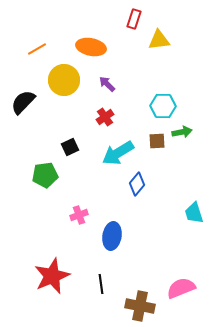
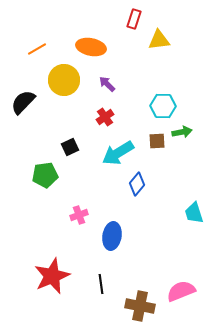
pink semicircle: moved 3 px down
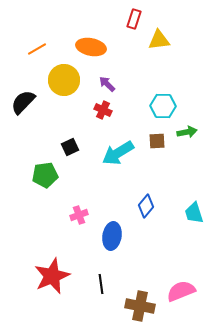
red cross: moved 2 px left, 7 px up; rotated 30 degrees counterclockwise
green arrow: moved 5 px right
blue diamond: moved 9 px right, 22 px down
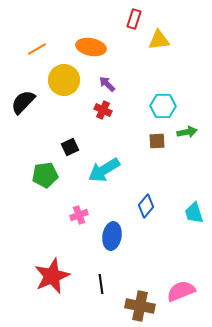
cyan arrow: moved 14 px left, 17 px down
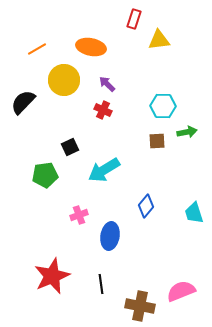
blue ellipse: moved 2 px left
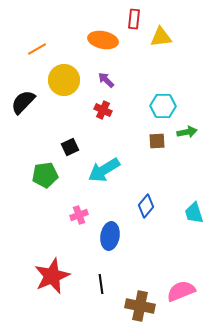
red rectangle: rotated 12 degrees counterclockwise
yellow triangle: moved 2 px right, 3 px up
orange ellipse: moved 12 px right, 7 px up
purple arrow: moved 1 px left, 4 px up
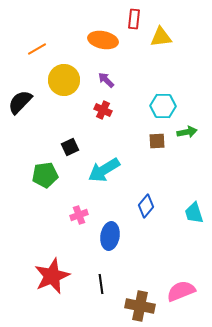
black semicircle: moved 3 px left
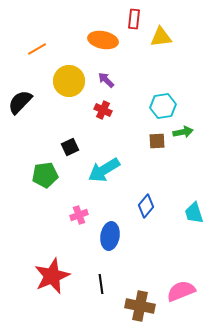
yellow circle: moved 5 px right, 1 px down
cyan hexagon: rotated 10 degrees counterclockwise
green arrow: moved 4 px left
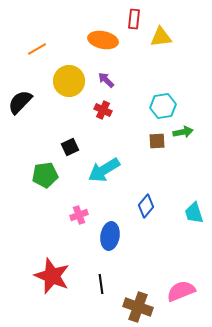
red star: rotated 27 degrees counterclockwise
brown cross: moved 2 px left, 1 px down; rotated 8 degrees clockwise
